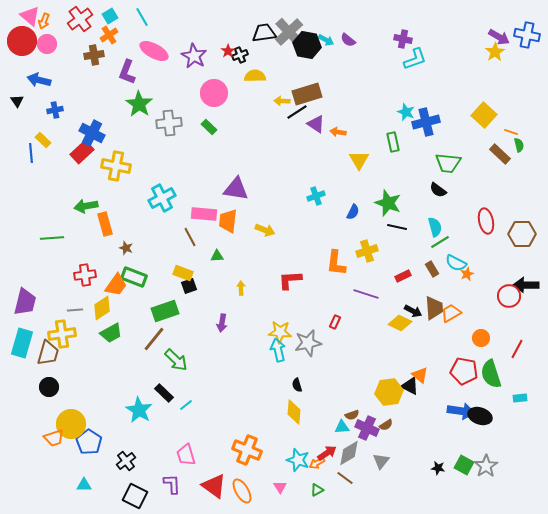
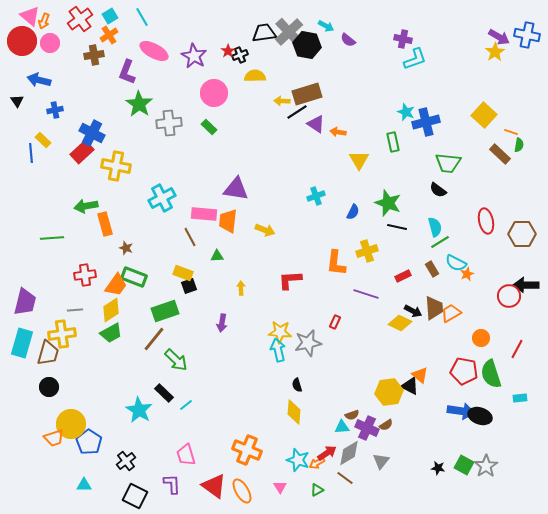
cyan arrow at (326, 40): moved 14 px up
pink circle at (47, 44): moved 3 px right, 1 px up
green semicircle at (519, 145): rotated 24 degrees clockwise
yellow diamond at (102, 308): moved 9 px right, 2 px down
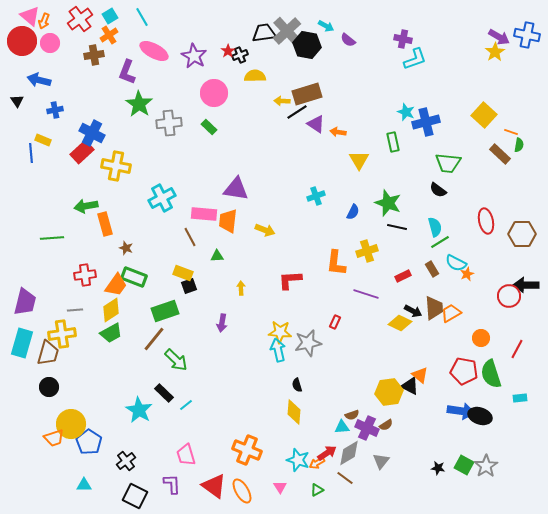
gray cross at (289, 32): moved 2 px left, 1 px up
yellow rectangle at (43, 140): rotated 21 degrees counterclockwise
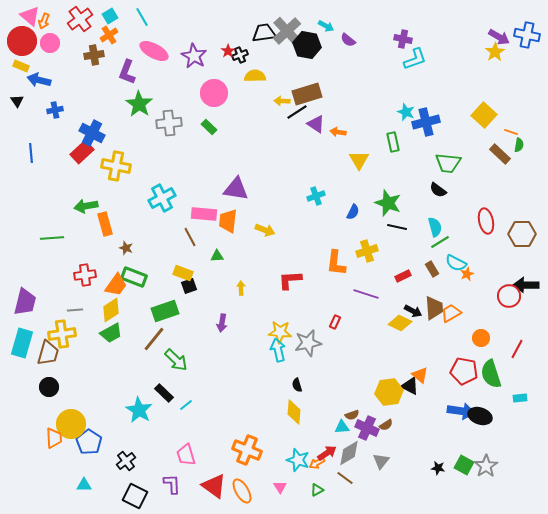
yellow rectangle at (43, 140): moved 22 px left, 74 px up
orange trapezoid at (54, 438): rotated 75 degrees counterclockwise
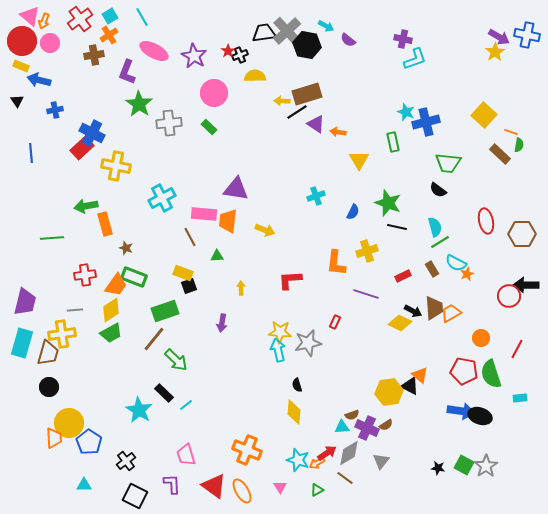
red rectangle at (82, 152): moved 4 px up
yellow circle at (71, 424): moved 2 px left, 1 px up
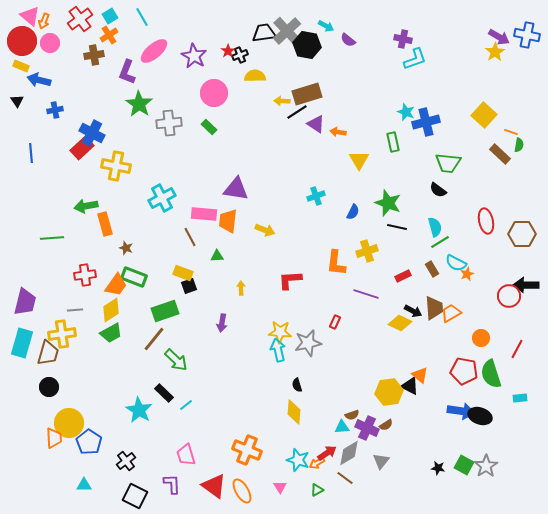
pink ellipse at (154, 51): rotated 68 degrees counterclockwise
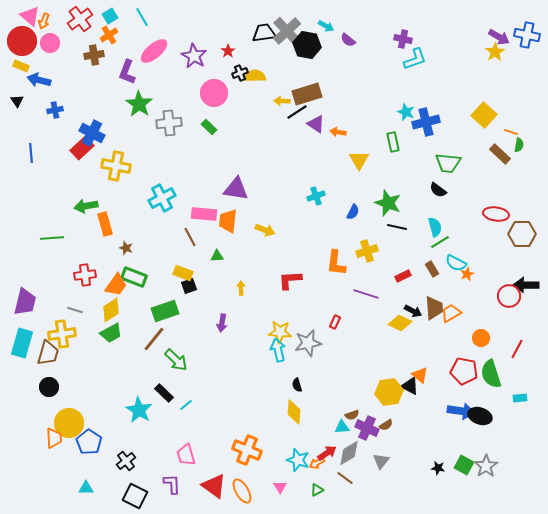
black cross at (240, 55): moved 18 px down
red ellipse at (486, 221): moved 10 px right, 7 px up; rotated 70 degrees counterclockwise
gray line at (75, 310): rotated 21 degrees clockwise
cyan triangle at (84, 485): moved 2 px right, 3 px down
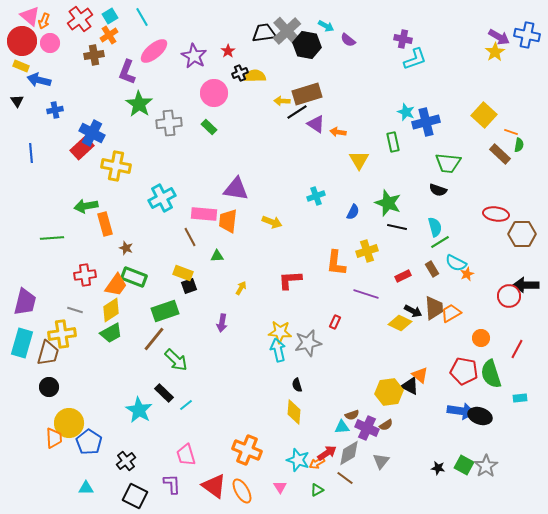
black semicircle at (438, 190): rotated 18 degrees counterclockwise
yellow arrow at (265, 230): moved 7 px right, 8 px up
yellow arrow at (241, 288): rotated 32 degrees clockwise
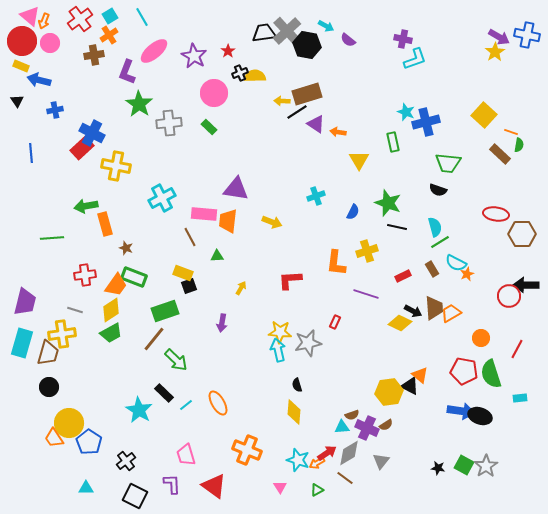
orange trapezoid at (54, 438): rotated 150 degrees clockwise
orange ellipse at (242, 491): moved 24 px left, 88 px up
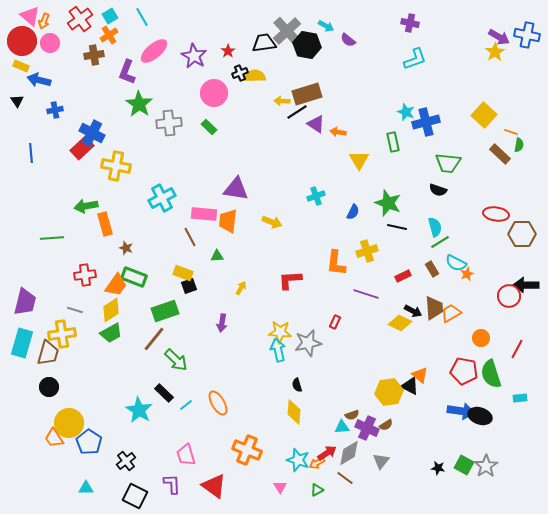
black trapezoid at (264, 33): moved 10 px down
purple cross at (403, 39): moved 7 px right, 16 px up
